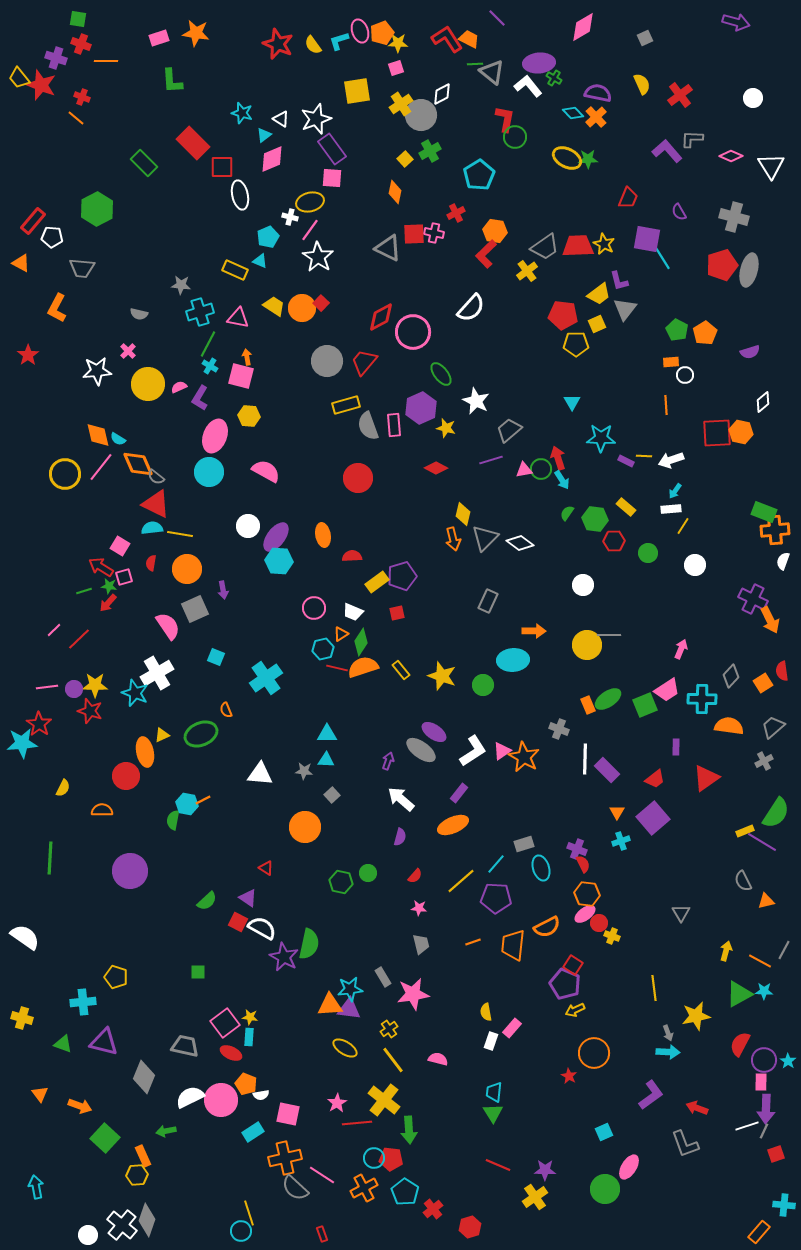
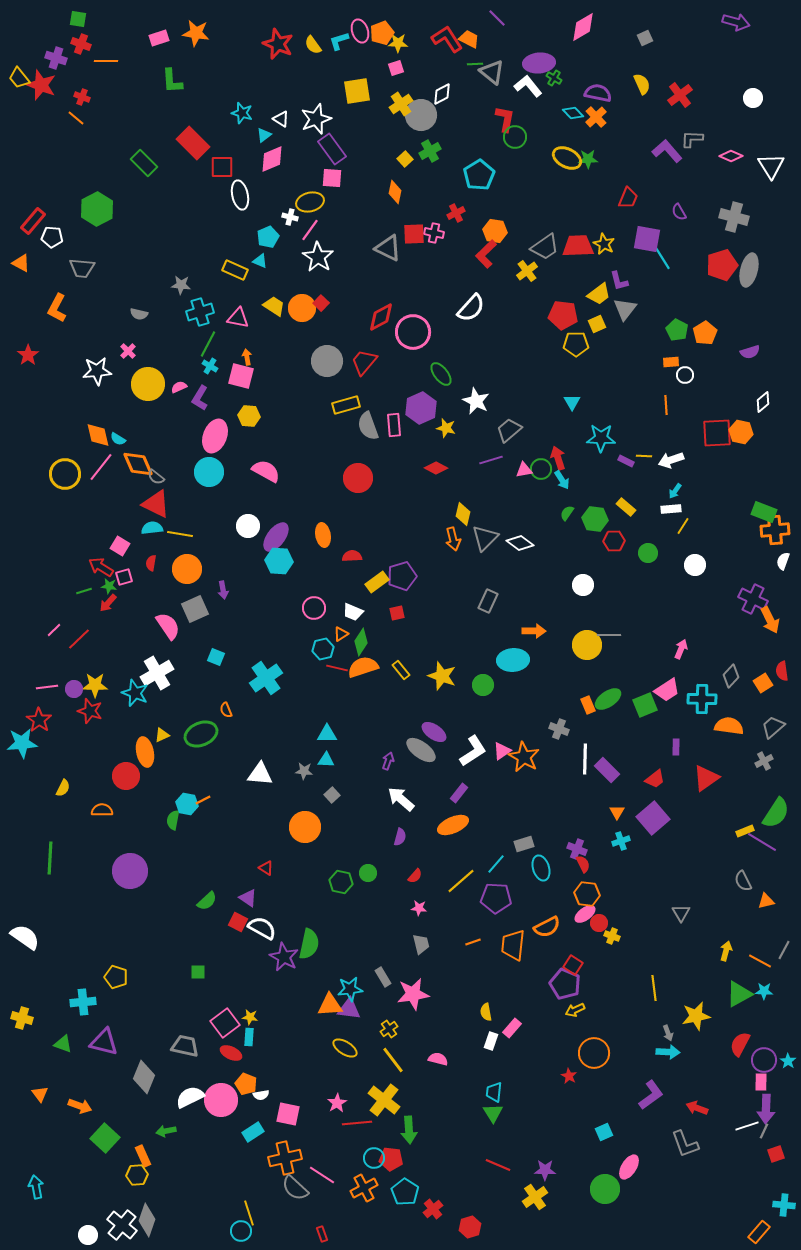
red star at (39, 724): moved 4 px up
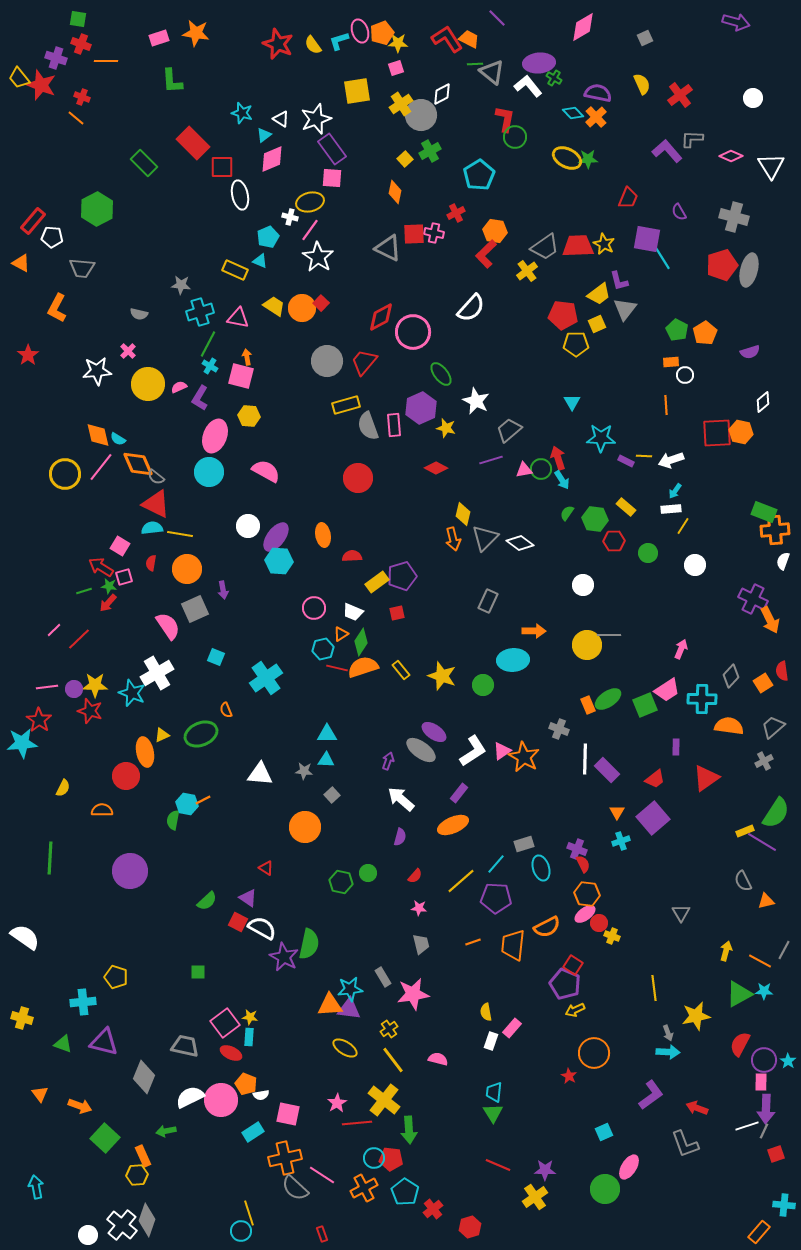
cyan star at (135, 693): moved 3 px left
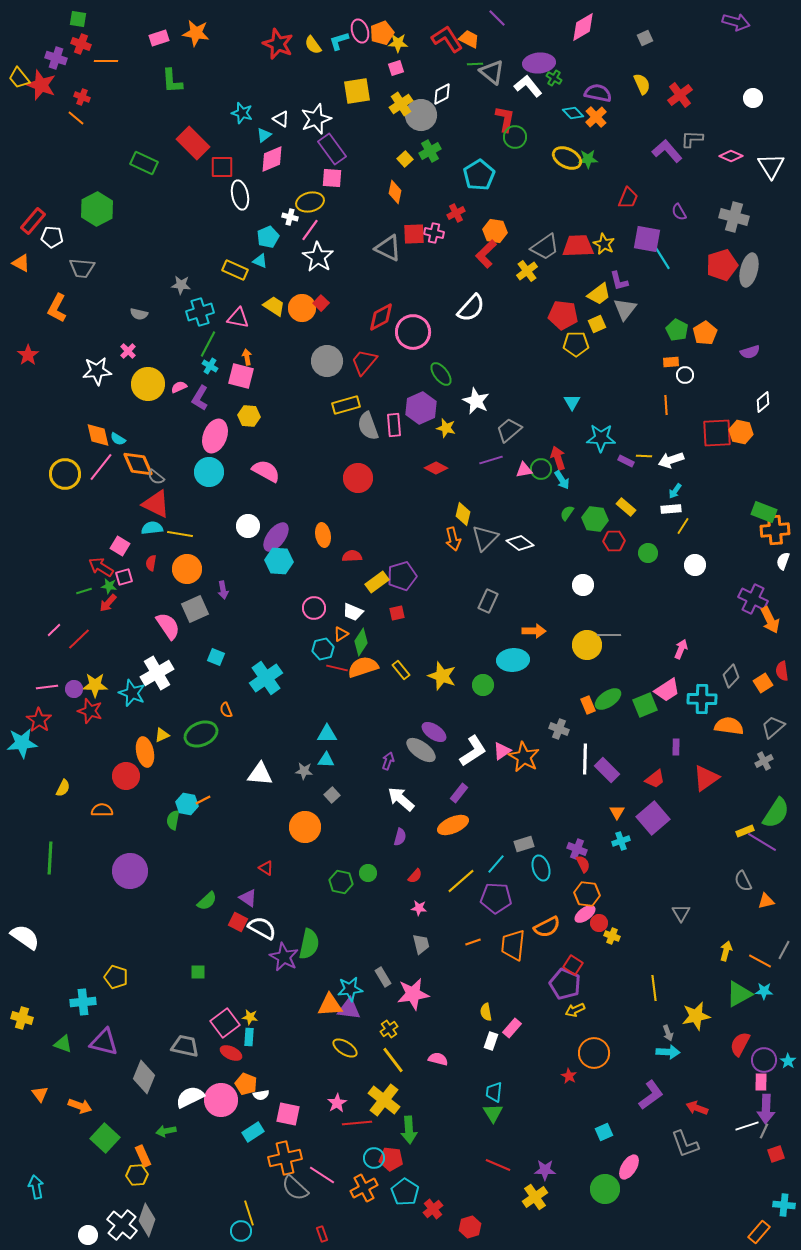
green rectangle at (144, 163): rotated 20 degrees counterclockwise
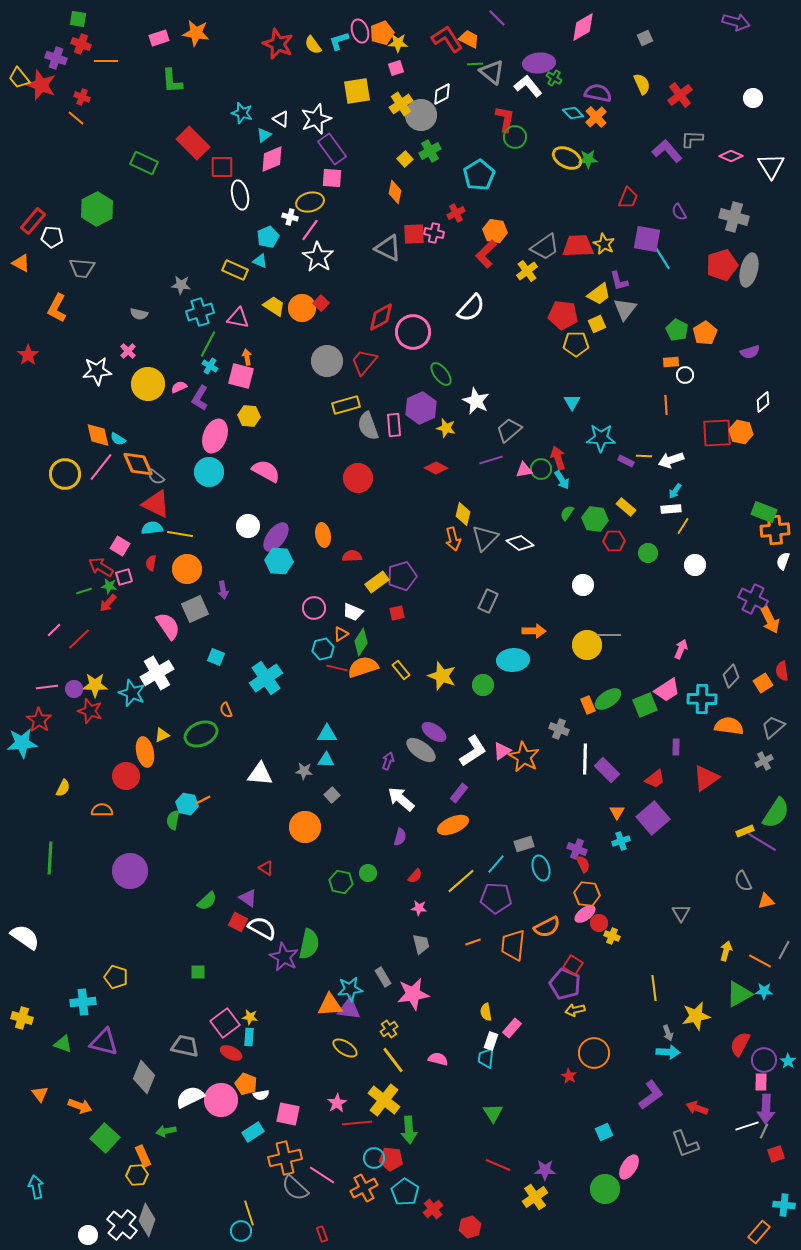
yellow arrow at (575, 1010): rotated 12 degrees clockwise
cyan trapezoid at (494, 1092): moved 8 px left, 34 px up
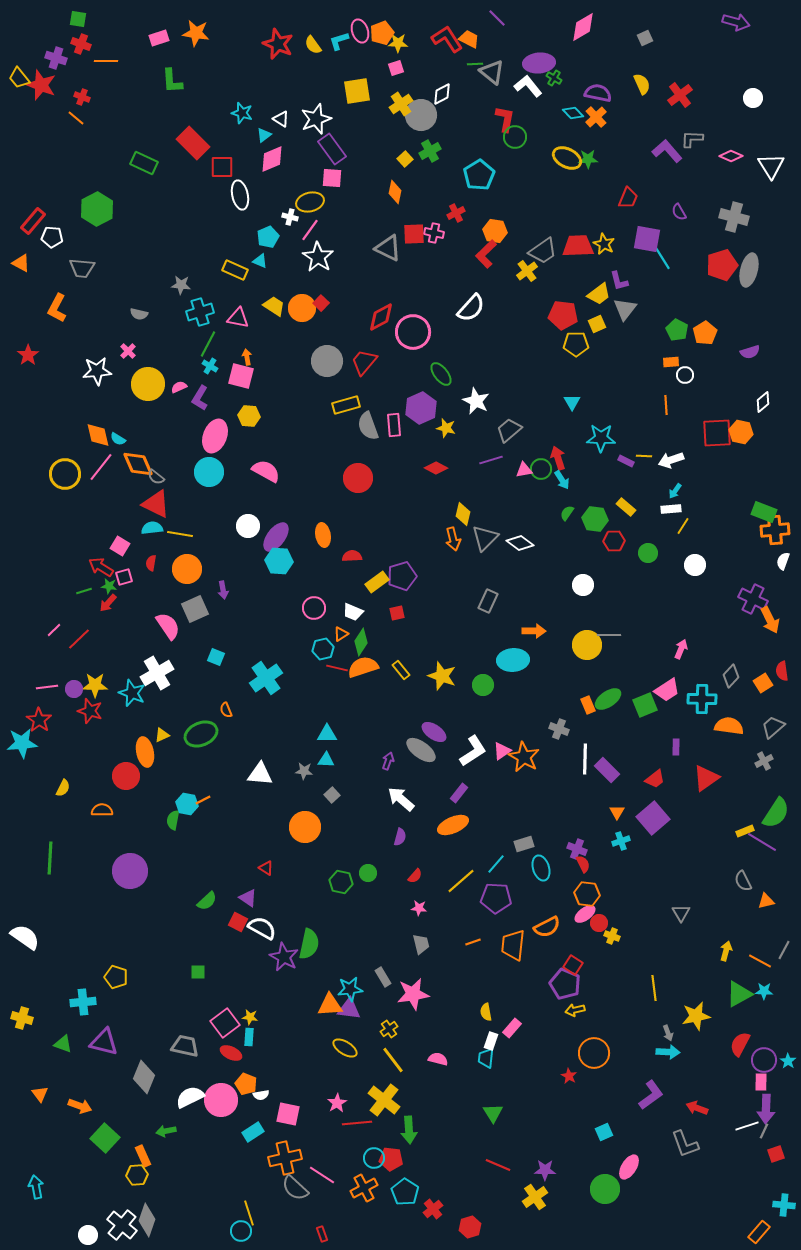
gray trapezoid at (545, 247): moved 2 px left, 4 px down
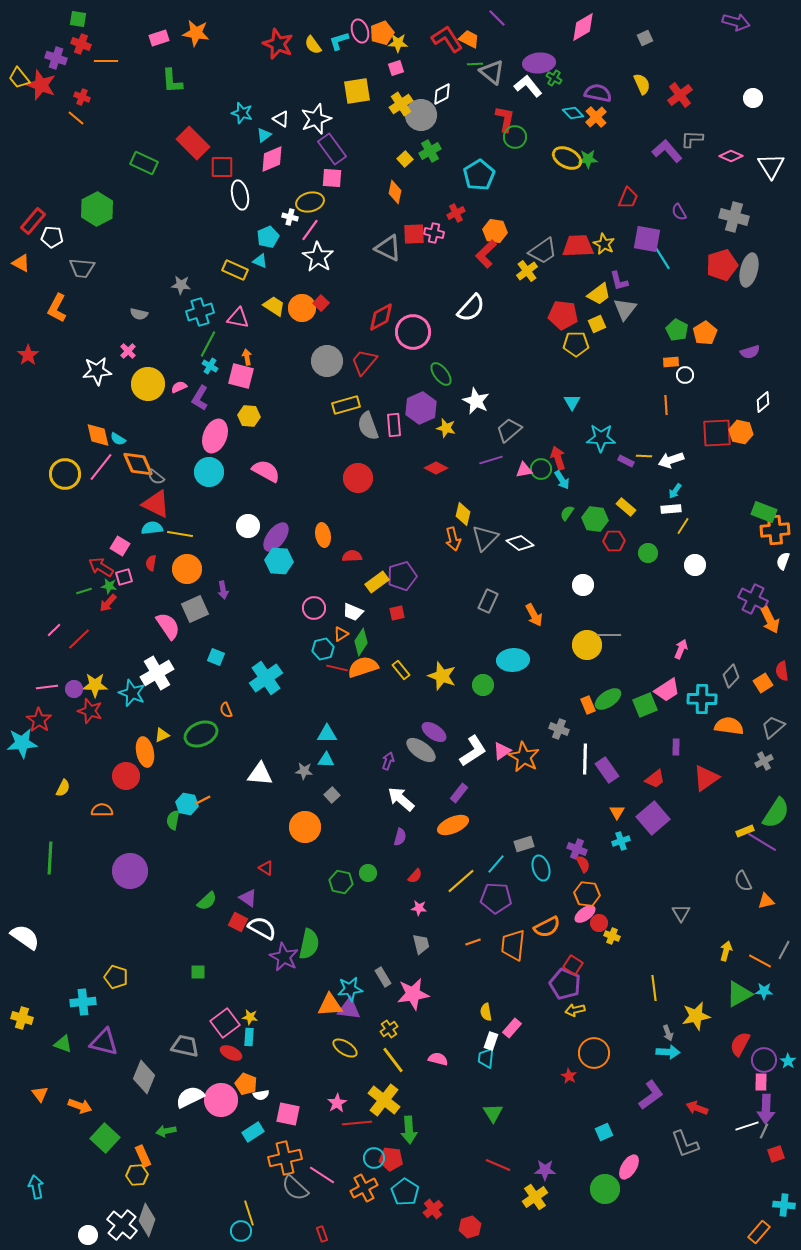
orange arrow at (534, 631): moved 16 px up; rotated 60 degrees clockwise
purple rectangle at (607, 770): rotated 10 degrees clockwise
